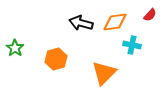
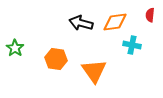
red semicircle: rotated 144 degrees clockwise
orange hexagon: rotated 25 degrees clockwise
orange triangle: moved 10 px left, 2 px up; rotated 20 degrees counterclockwise
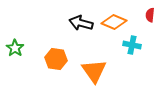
orange diamond: moved 1 px left; rotated 30 degrees clockwise
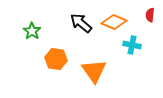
black arrow: rotated 25 degrees clockwise
green star: moved 17 px right, 17 px up
